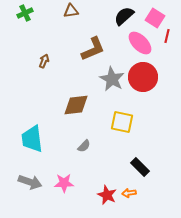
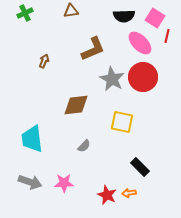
black semicircle: rotated 140 degrees counterclockwise
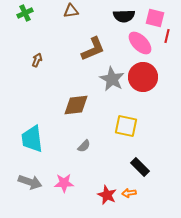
pink square: rotated 18 degrees counterclockwise
brown arrow: moved 7 px left, 1 px up
yellow square: moved 4 px right, 4 px down
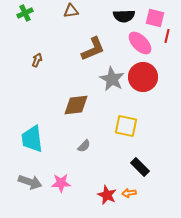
pink star: moved 3 px left
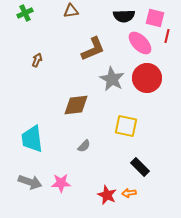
red circle: moved 4 px right, 1 px down
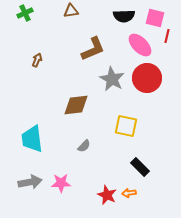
pink ellipse: moved 2 px down
gray arrow: rotated 30 degrees counterclockwise
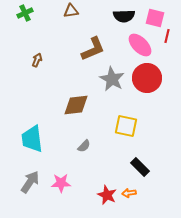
gray arrow: rotated 45 degrees counterclockwise
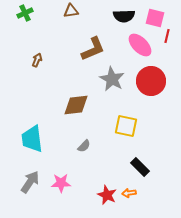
red circle: moved 4 px right, 3 px down
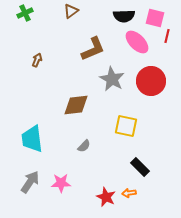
brown triangle: rotated 28 degrees counterclockwise
pink ellipse: moved 3 px left, 3 px up
red star: moved 1 px left, 2 px down
